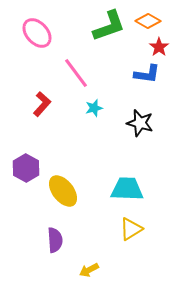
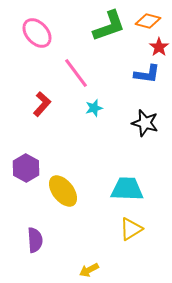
orange diamond: rotated 15 degrees counterclockwise
black star: moved 5 px right
purple semicircle: moved 20 px left
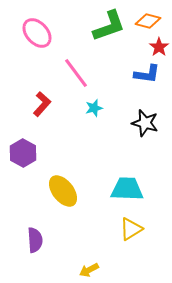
purple hexagon: moved 3 px left, 15 px up
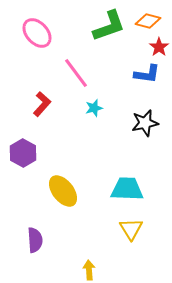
black star: rotated 28 degrees counterclockwise
yellow triangle: rotated 30 degrees counterclockwise
yellow arrow: rotated 114 degrees clockwise
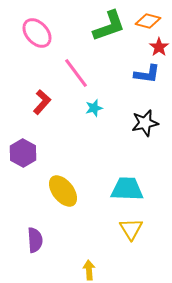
red L-shape: moved 2 px up
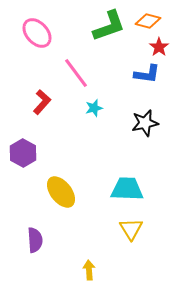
yellow ellipse: moved 2 px left, 1 px down
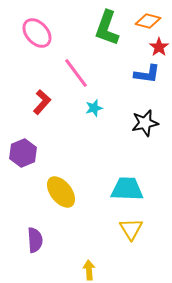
green L-shape: moved 2 px left, 2 px down; rotated 129 degrees clockwise
purple hexagon: rotated 8 degrees clockwise
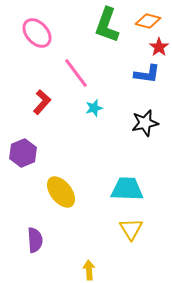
green L-shape: moved 3 px up
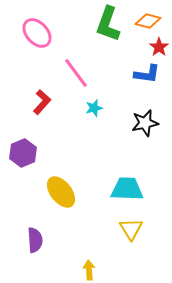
green L-shape: moved 1 px right, 1 px up
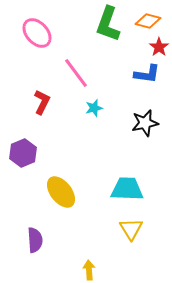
red L-shape: rotated 15 degrees counterclockwise
